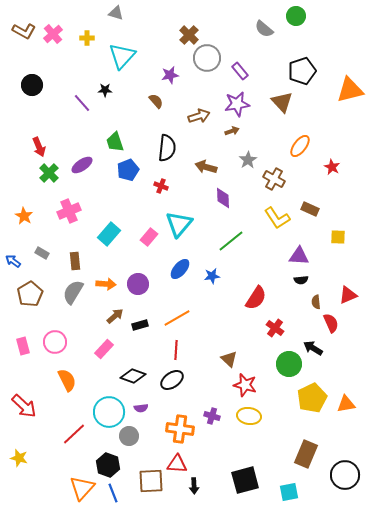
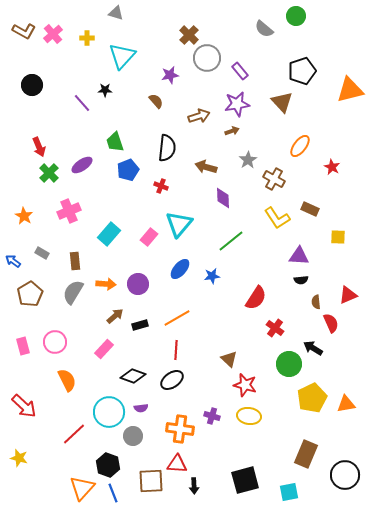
gray circle at (129, 436): moved 4 px right
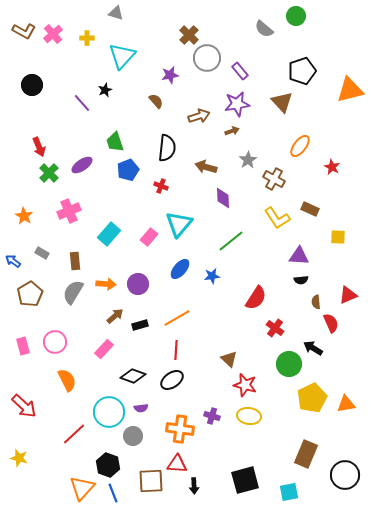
black star at (105, 90): rotated 24 degrees counterclockwise
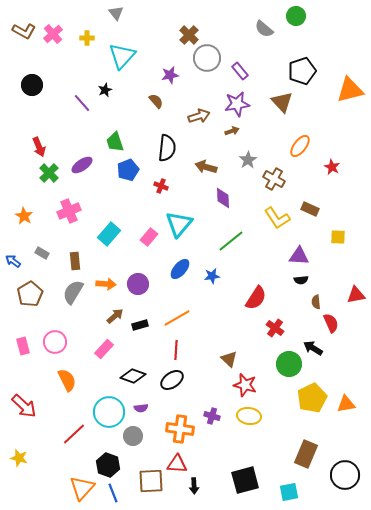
gray triangle at (116, 13): rotated 35 degrees clockwise
red triangle at (348, 295): moved 8 px right; rotated 12 degrees clockwise
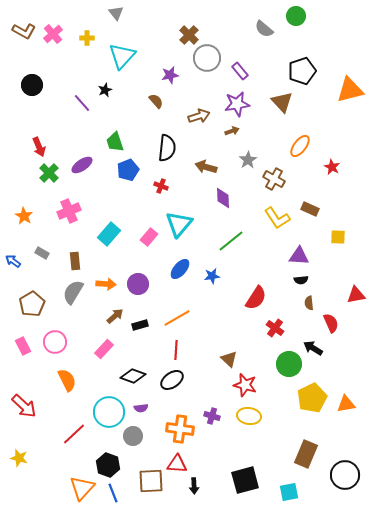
brown pentagon at (30, 294): moved 2 px right, 10 px down
brown semicircle at (316, 302): moved 7 px left, 1 px down
pink rectangle at (23, 346): rotated 12 degrees counterclockwise
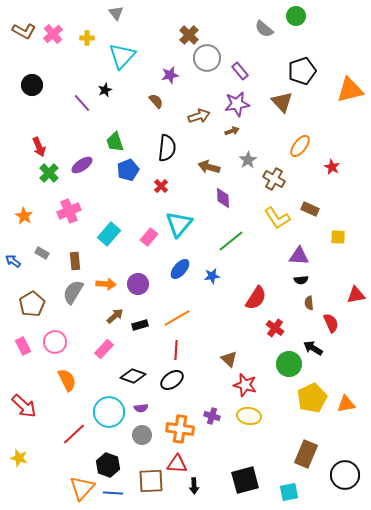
brown arrow at (206, 167): moved 3 px right
red cross at (161, 186): rotated 24 degrees clockwise
gray circle at (133, 436): moved 9 px right, 1 px up
blue line at (113, 493): rotated 66 degrees counterclockwise
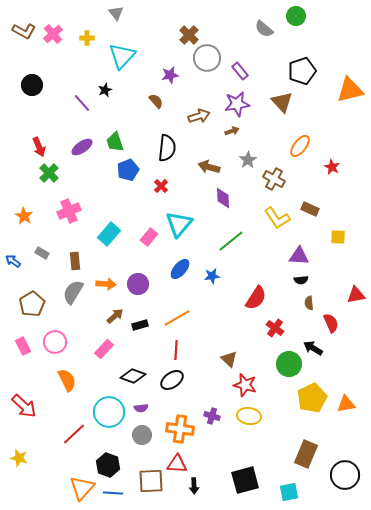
purple ellipse at (82, 165): moved 18 px up
